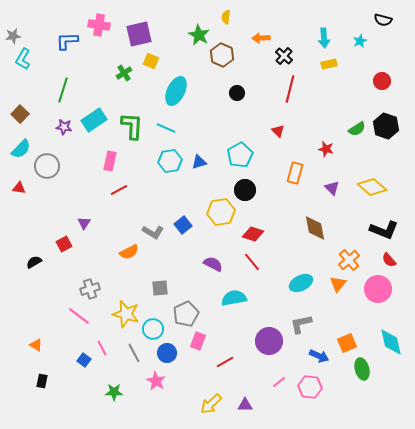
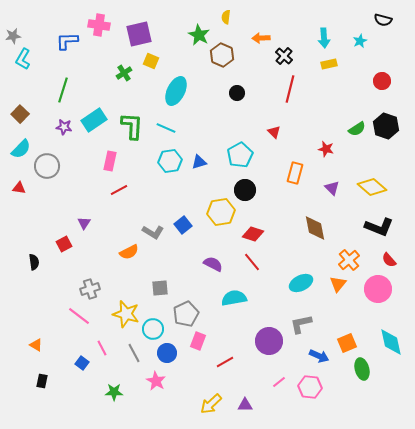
red triangle at (278, 131): moved 4 px left, 1 px down
black L-shape at (384, 230): moved 5 px left, 3 px up
black semicircle at (34, 262): rotated 112 degrees clockwise
blue square at (84, 360): moved 2 px left, 3 px down
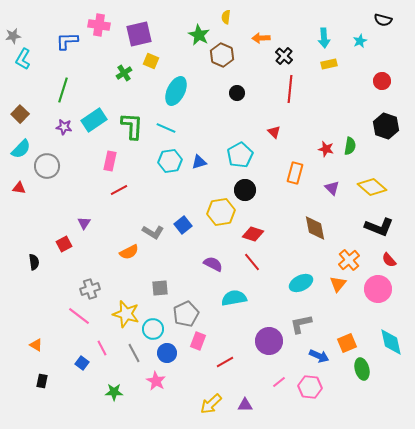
red line at (290, 89): rotated 8 degrees counterclockwise
green semicircle at (357, 129): moved 7 px left, 17 px down; rotated 48 degrees counterclockwise
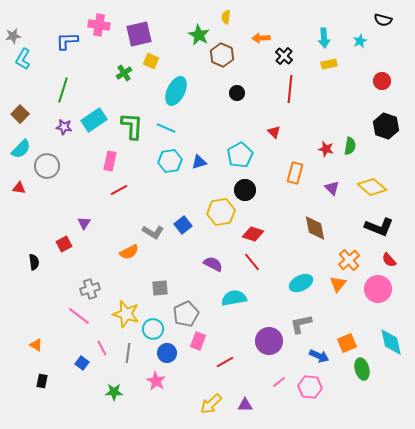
gray line at (134, 353): moved 6 px left; rotated 36 degrees clockwise
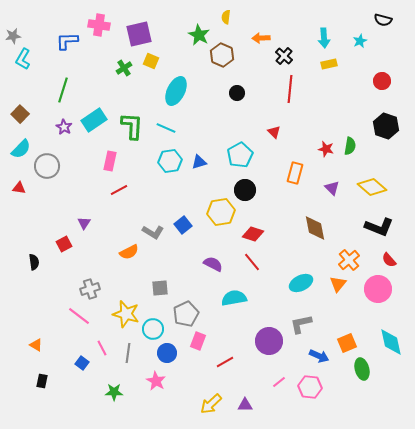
green cross at (124, 73): moved 5 px up
purple star at (64, 127): rotated 21 degrees clockwise
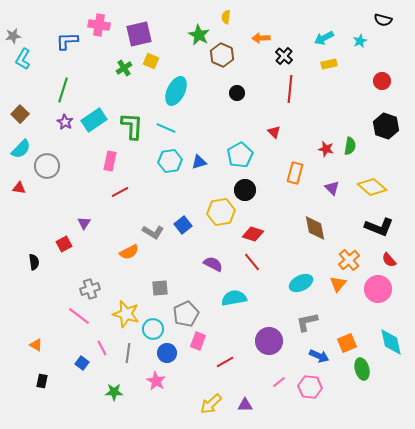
cyan arrow at (324, 38): rotated 66 degrees clockwise
purple star at (64, 127): moved 1 px right, 5 px up
red line at (119, 190): moved 1 px right, 2 px down
gray L-shape at (301, 324): moved 6 px right, 2 px up
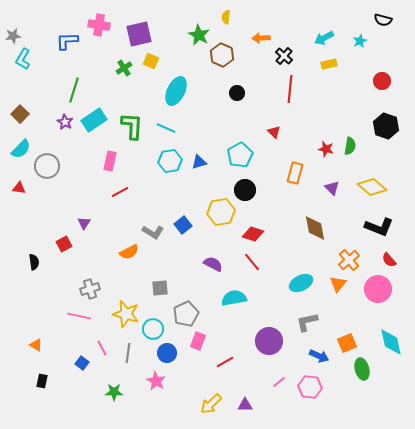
green line at (63, 90): moved 11 px right
pink line at (79, 316): rotated 25 degrees counterclockwise
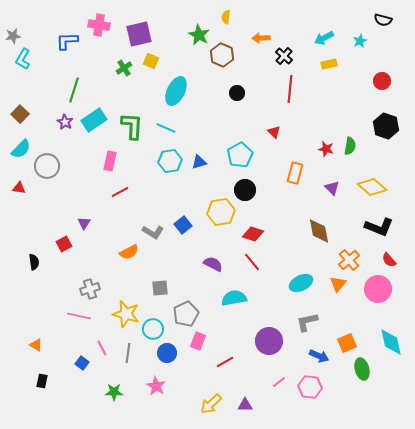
brown diamond at (315, 228): moved 4 px right, 3 px down
pink star at (156, 381): moved 5 px down
